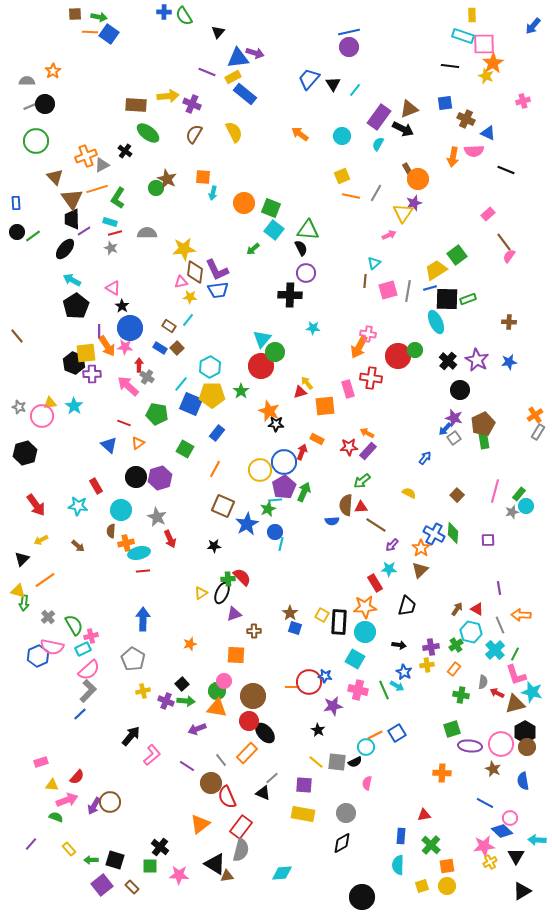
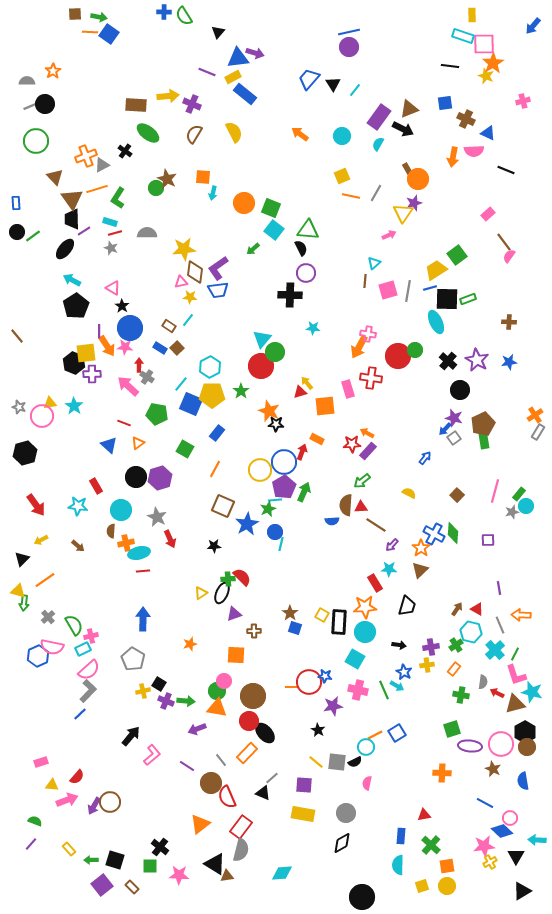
purple L-shape at (217, 270): moved 1 px right, 2 px up; rotated 80 degrees clockwise
red star at (349, 447): moved 3 px right, 3 px up
black square at (182, 684): moved 23 px left; rotated 16 degrees counterclockwise
green semicircle at (56, 817): moved 21 px left, 4 px down
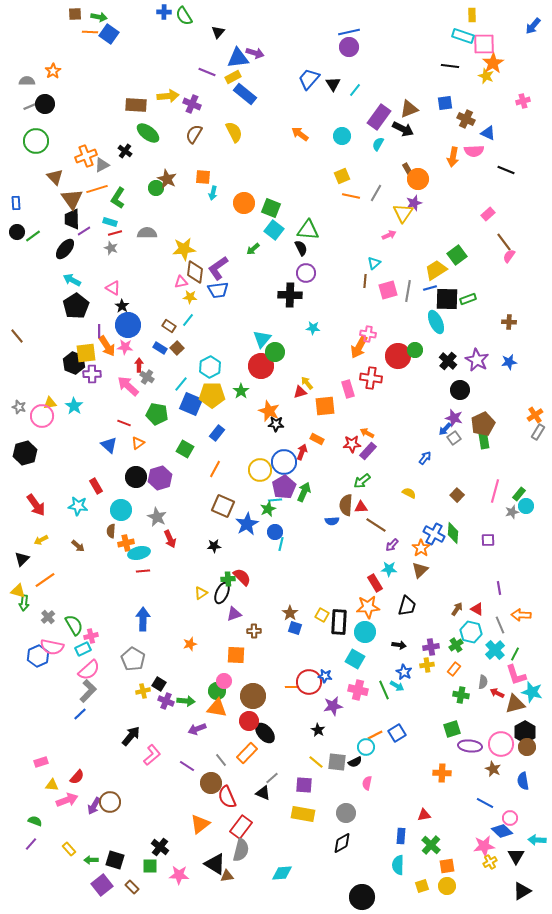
blue circle at (130, 328): moved 2 px left, 3 px up
orange star at (365, 607): moved 3 px right
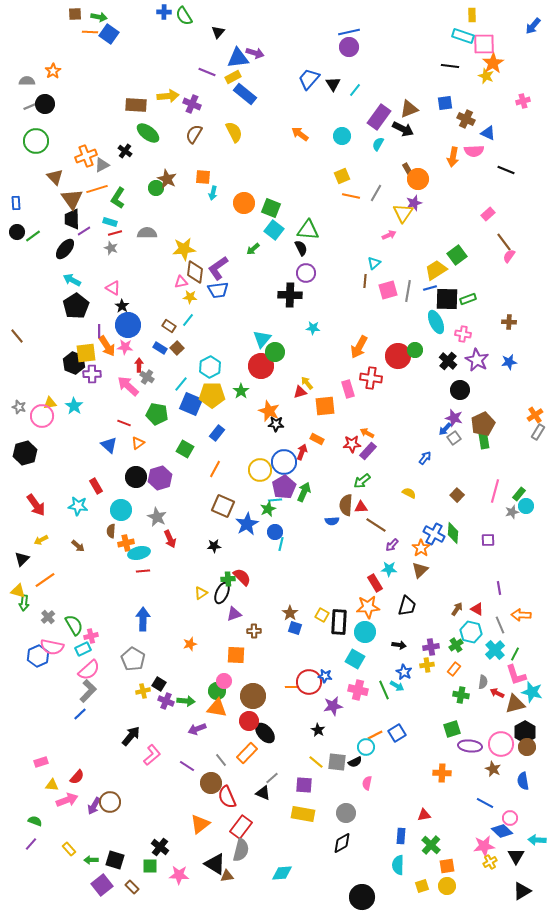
pink cross at (368, 334): moved 95 px right
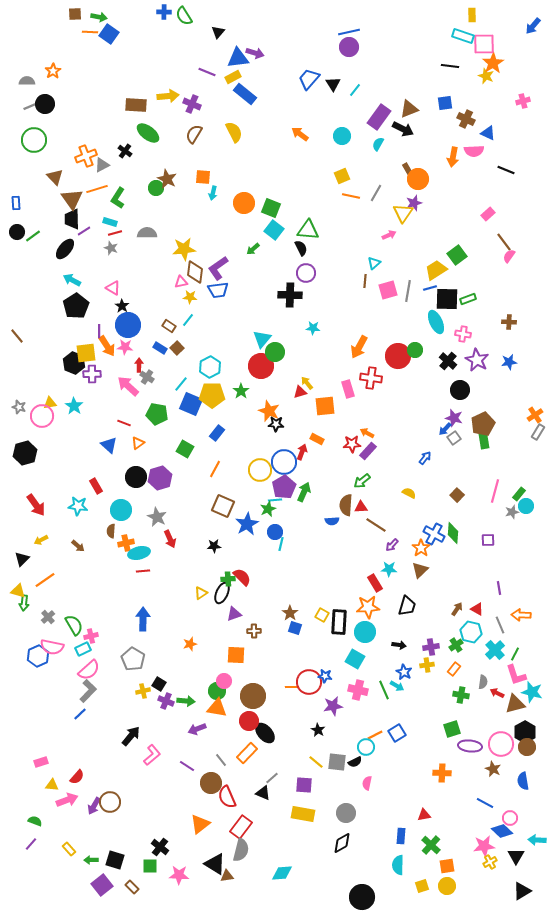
green circle at (36, 141): moved 2 px left, 1 px up
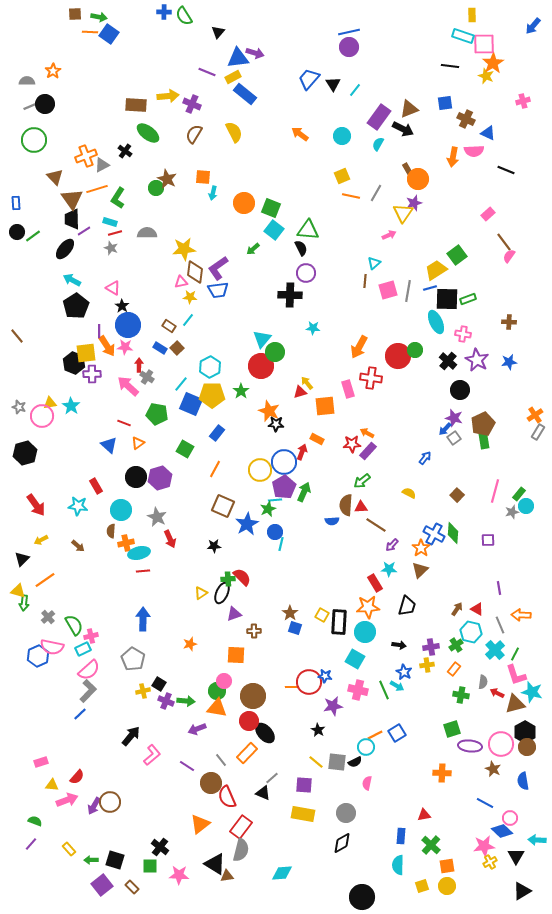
cyan star at (74, 406): moved 3 px left
